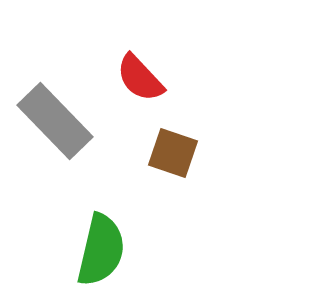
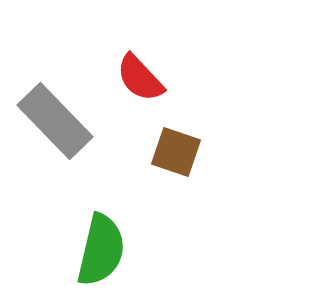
brown square: moved 3 px right, 1 px up
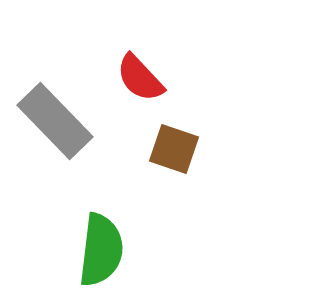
brown square: moved 2 px left, 3 px up
green semicircle: rotated 6 degrees counterclockwise
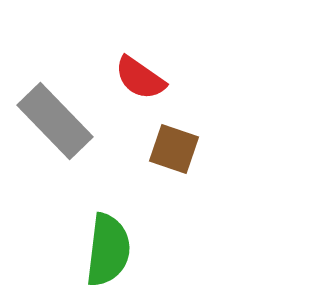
red semicircle: rotated 12 degrees counterclockwise
green semicircle: moved 7 px right
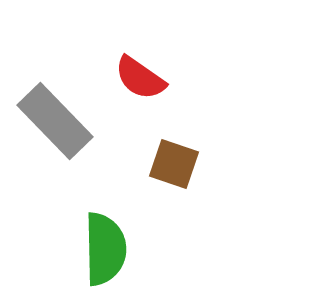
brown square: moved 15 px down
green semicircle: moved 3 px left, 1 px up; rotated 8 degrees counterclockwise
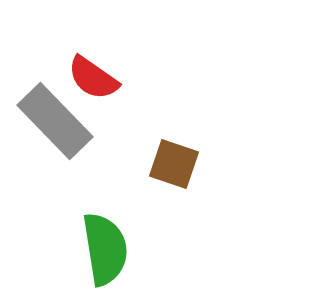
red semicircle: moved 47 px left
green semicircle: rotated 8 degrees counterclockwise
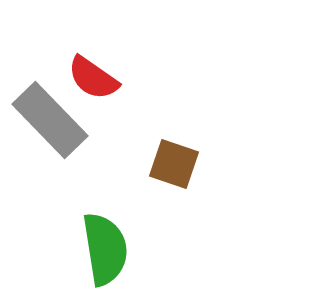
gray rectangle: moved 5 px left, 1 px up
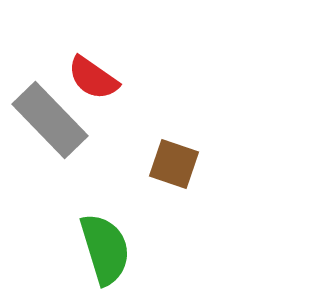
green semicircle: rotated 8 degrees counterclockwise
